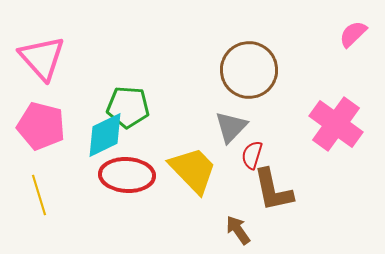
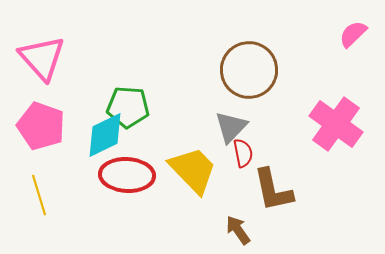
pink pentagon: rotated 6 degrees clockwise
red semicircle: moved 9 px left, 2 px up; rotated 152 degrees clockwise
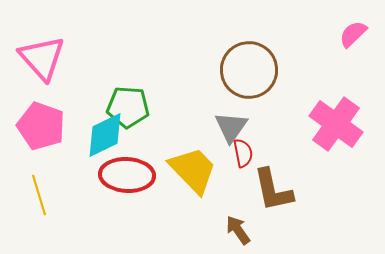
gray triangle: rotated 9 degrees counterclockwise
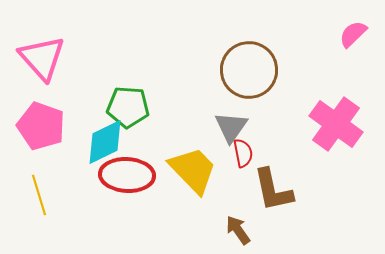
cyan diamond: moved 7 px down
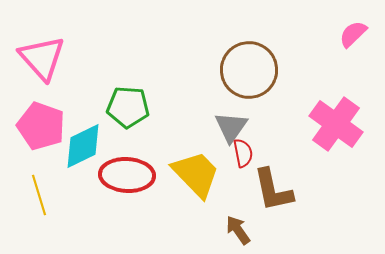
cyan diamond: moved 22 px left, 4 px down
yellow trapezoid: moved 3 px right, 4 px down
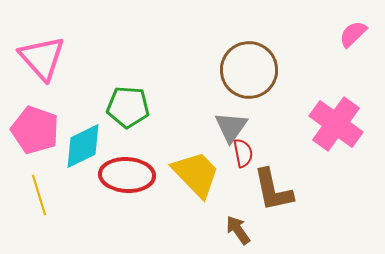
pink pentagon: moved 6 px left, 4 px down
